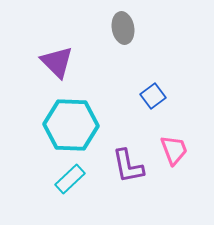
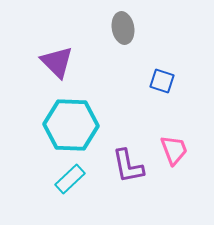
blue square: moved 9 px right, 15 px up; rotated 35 degrees counterclockwise
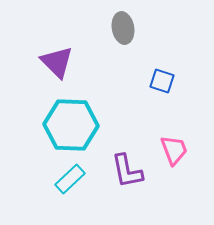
purple L-shape: moved 1 px left, 5 px down
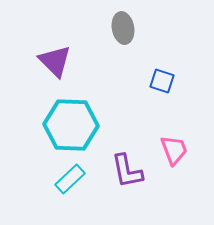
purple triangle: moved 2 px left, 1 px up
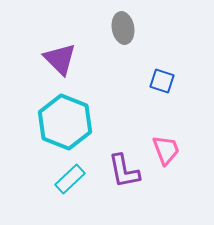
purple triangle: moved 5 px right, 2 px up
cyan hexagon: moved 6 px left, 3 px up; rotated 20 degrees clockwise
pink trapezoid: moved 8 px left
purple L-shape: moved 3 px left
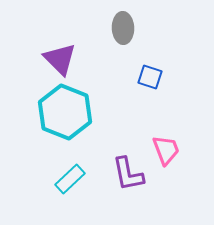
gray ellipse: rotated 8 degrees clockwise
blue square: moved 12 px left, 4 px up
cyan hexagon: moved 10 px up
purple L-shape: moved 4 px right, 3 px down
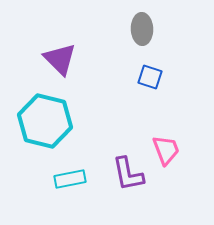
gray ellipse: moved 19 px right, 1 px down
cyan hexagon: moved 20 px left, 9 px down; rotated 8 degrees counterclockwise
cyan rectangle: rotated 32 degrees clockwise
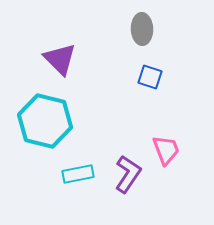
purple L-shape: rotated 135 degrees counterclockwise
cyan rectangle: moved 8 px right, 5 px up
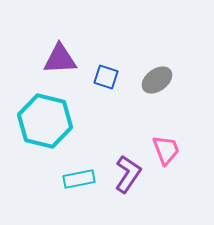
gray ellipse: moved 15 px right, 51 px down; rotated 56 degrees clockwise
purple triangle: rotated 48 degrees counterclockwise
blue square: moved 44 px left
cyan rectangle: moved 1 px right, 5 px down
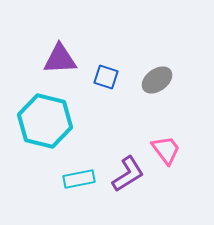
pink trapezoid: rotated 16 degrees counterclockwise
purple L-shape: rotated 24 degrees clockwise
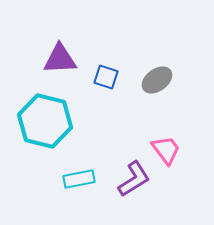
purple L-shape: moved 6 px right, 5 px down
